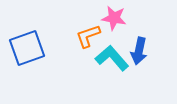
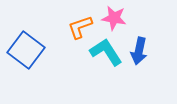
orange L-shape: moved 8 px left, 9 px up
blue square: moved 1 px left, 2 px down; rotated 33 degrees counterclockwise
cyan L-shape: moved 6 px left, 6 px up; rotated 8 degrees clockwise
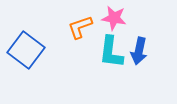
cyan L-shape: moved 5 px right; rotated 140 degrees counterclockwise
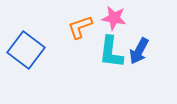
blue arrow: rotated 16 degrees clockwise
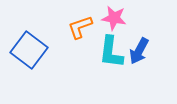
blue square: moved 3 px right
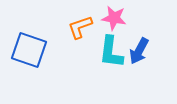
blue square: rotated 18 degrees counterclockwise
